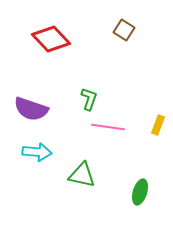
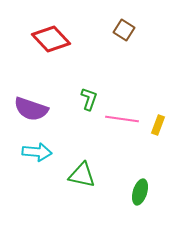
pink line: moved 14 px right, 8 px up
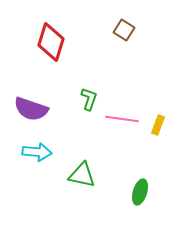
red diamond: moved 3 px down; rotated 60 degrees clockwise
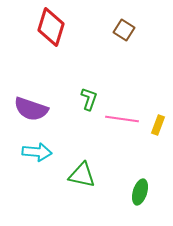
red diamond: moved 15 px up
